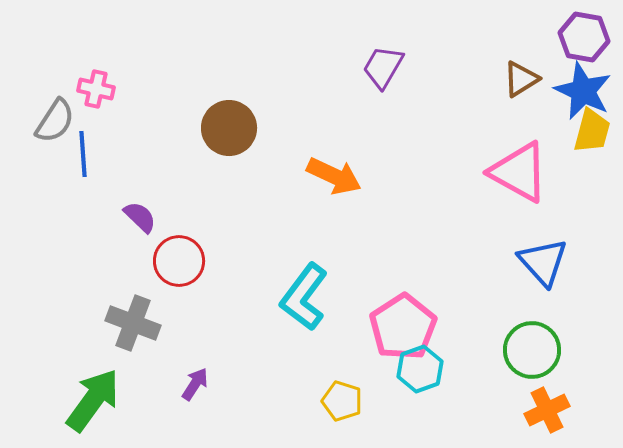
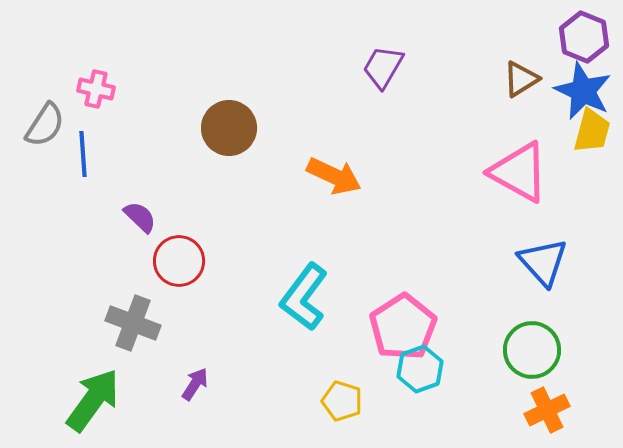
purple hexagon: rotated 12 degrees clockwise
gray semicircle: moved 10 px left, 4 px down
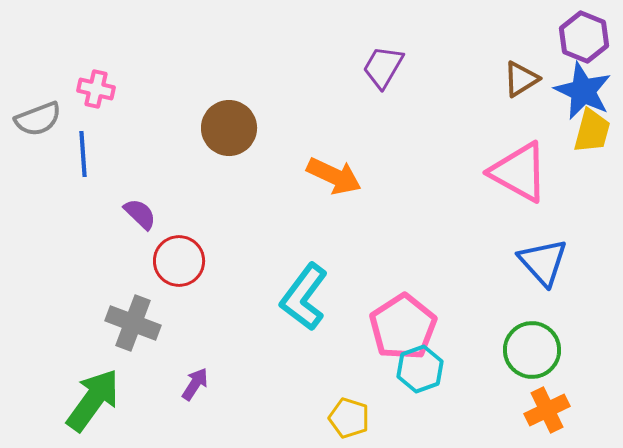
gray semicircle: moved 7 px left, 6 px up; rotated 36 degrees clockwise
purple semicircle: moved 3 px up
yellow pentagon: moved 7 px right, 17 px down
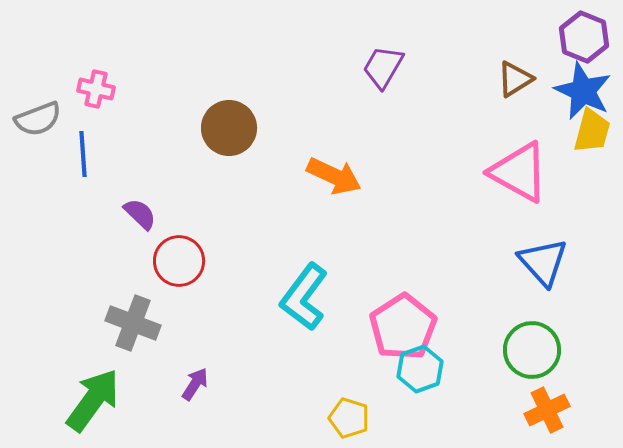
brown triangle: moved 6 px left
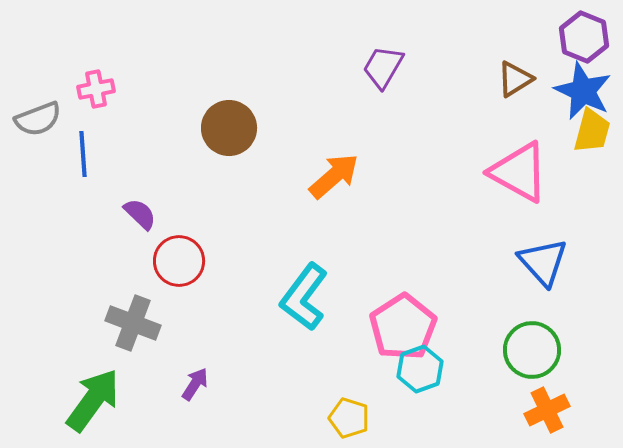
pink cross: rotated 24 degrees counterclockwise
orange arrow: rotated 66 degrees counterclockwise
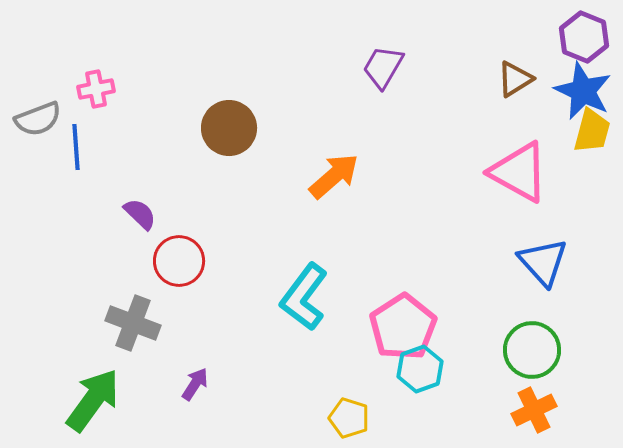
blue line: moved 7 px left, 7 px up
orange cross: moved 13 px left
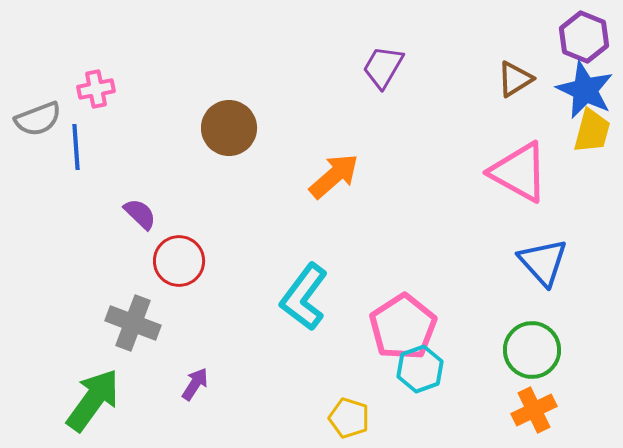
blue star: moved 2 px right, 1 px up
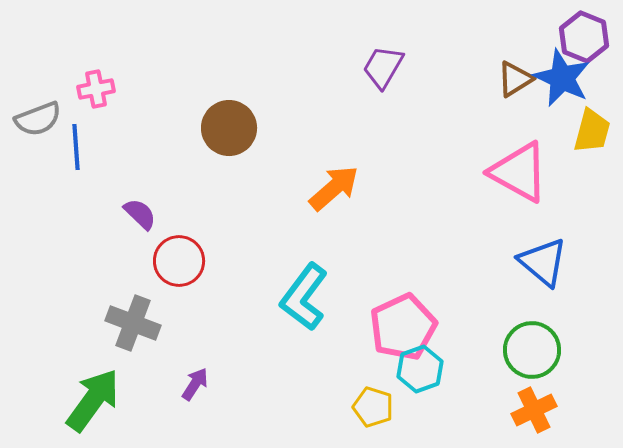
blue star: moved 23 px left, 12 px up
orange arrow: moved 12 px down
blue triangle: rotated 8 degrees counterclockwise
pink pentagon: rotated 8 degrees clockwise
yellow pentagon: moved 24 px right, 11 px up
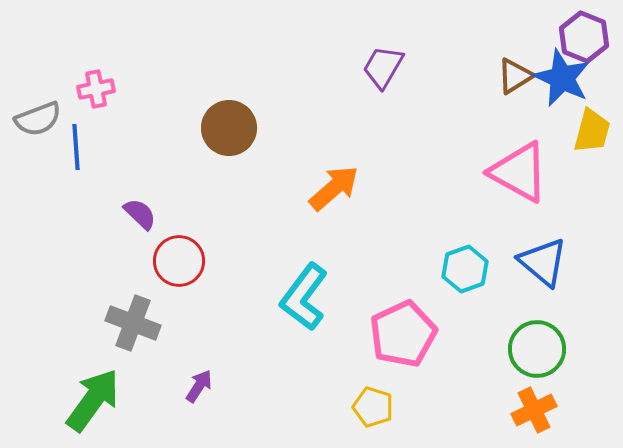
brown triangle: moved 3 px up
pink pentagon: moved 7 px down
green circle: moved 5 px right, 1 px up
cyan hexagon: moved 45 px right, 100 px up
purple arrow: moved 4 px right, 2 px down
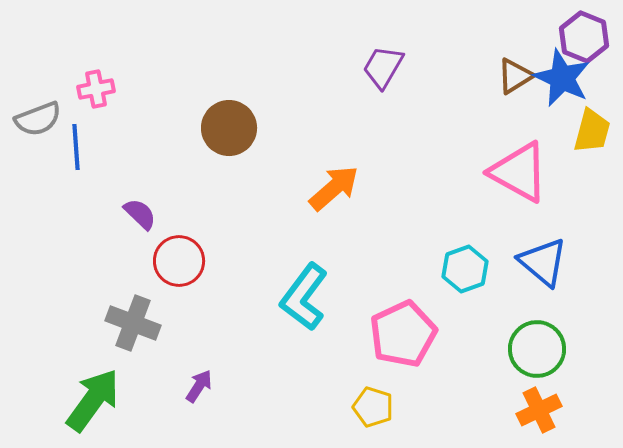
orange cross: moved 5 px right
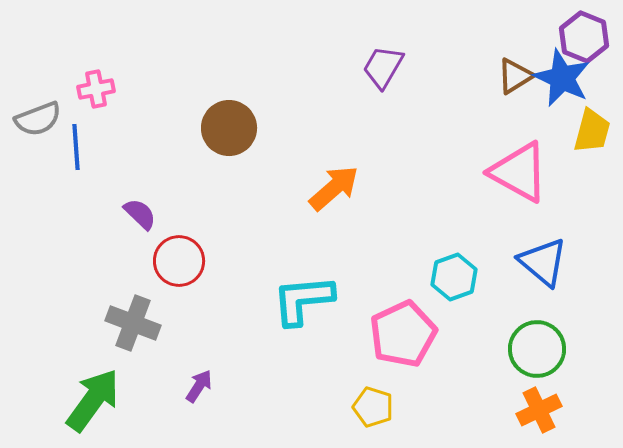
cyan hexagon: moved 11 px left, 8 px down
cyan L-shape: moved 1 px left, 3 px down; rotated 48 degrees clockwise
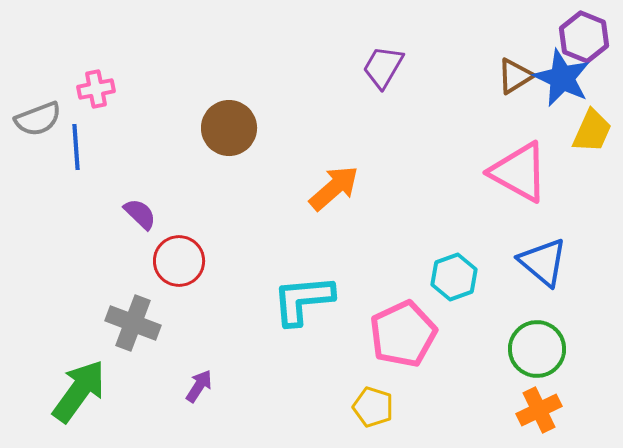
yellow trapezoid: rotated 9 degrees clockwise
green arrow: moved 14 px left, 9 px up
